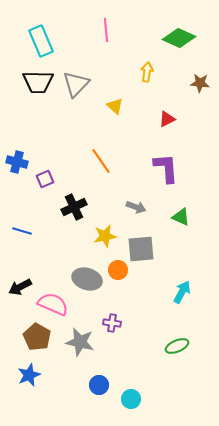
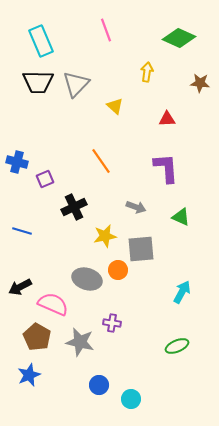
pink line: rotated 15 degrees counterclockwise
red triangle: rotated 24 degrees clockwise
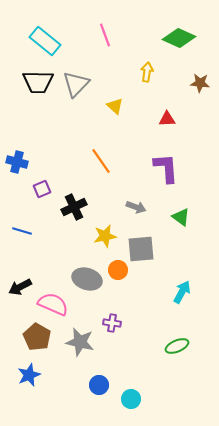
pink line: moved 1 px left, 5 px down
cyan rectangle: moved 4 px right; rotated 28 degrees counterclockwise
purple square: moved 3 px left, 10 px down
green triangle: rotated 12 degrees clockwise
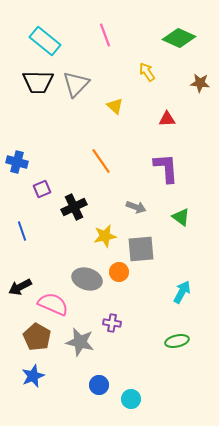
yellow arrow: rotated 42 degrees counterclockwise
blue line: rotated 54 degrees clockwise
orange circle: moved 1 px right, 2 px down
green ellipse: moved 5 px up; rotated 10 degrees clockwise
blue star: moved 4 px right, 1 px down
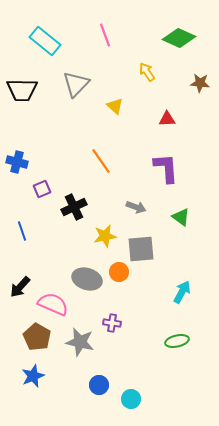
black trapezoid: moved 16 px left, 8 px down
black arrow: rotated 20 degrees counterclockwise
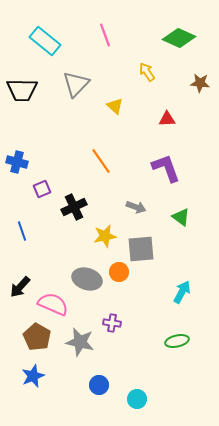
purple L-shape: rotated 16 degrees counterclockwise
cyan circle: moved 6 px right
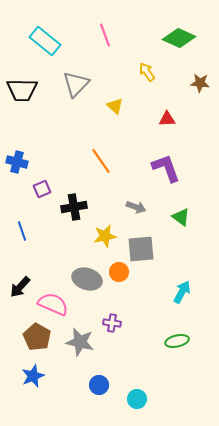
black cross: rotated 15 degrees clockwise
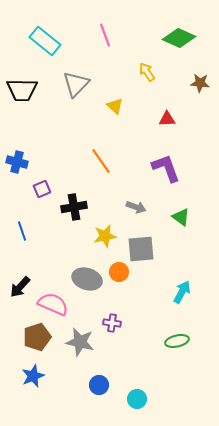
brown pentagon: rotated 24 degrees clockwise
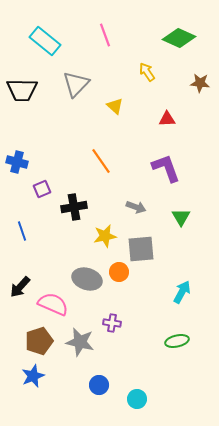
green triangle: rotated 24 degrees clockwise
brown pentagon: moved 2 px right, 4 px down
